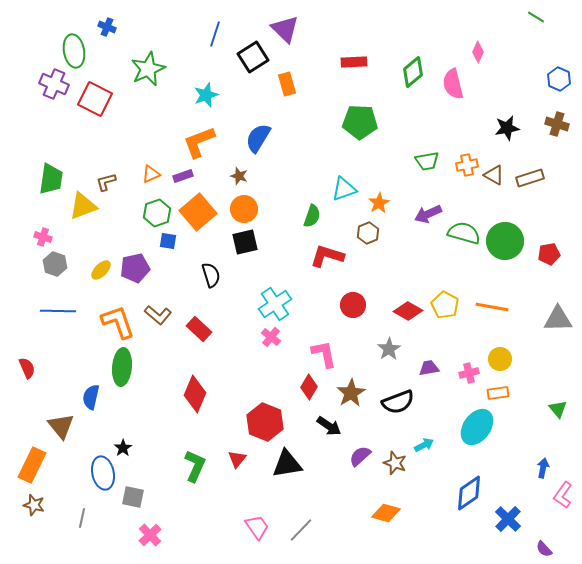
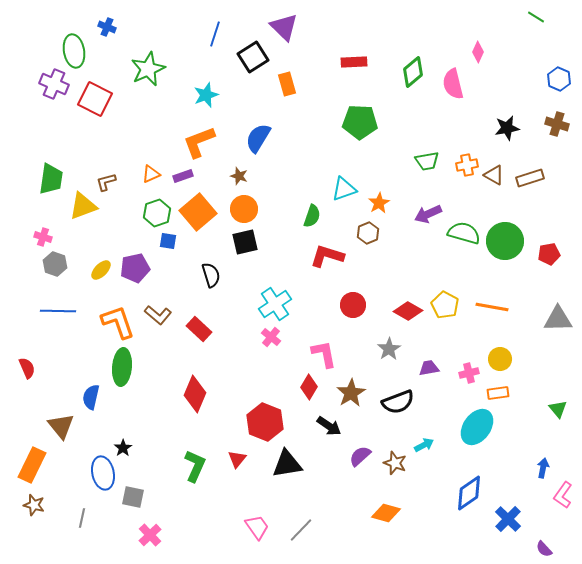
purple triangle at (285, 29): moved 1 px left, 2 px up
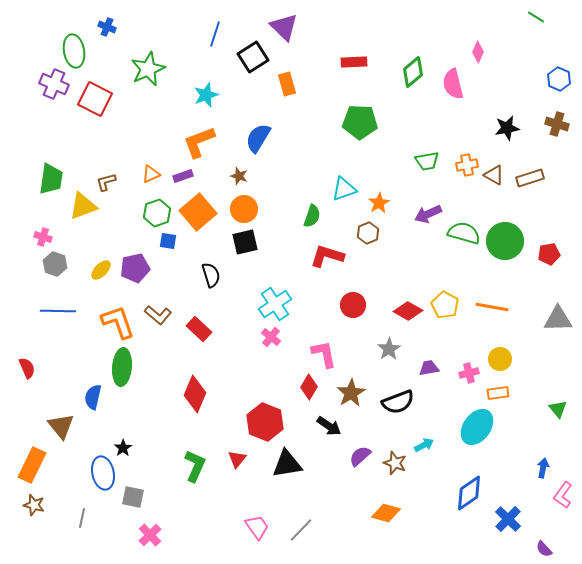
blue semicircle at (91, 397): moved 2 px right
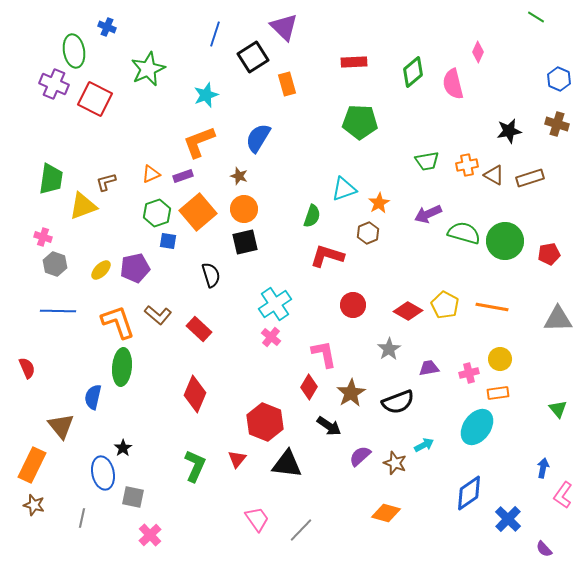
black star at (507, 128): moved 2 px right, 3 px down
black triangle at (287, 464): rotated 16 degrees clockwise
pink trapezoid at (257, 527): moved 8 px up
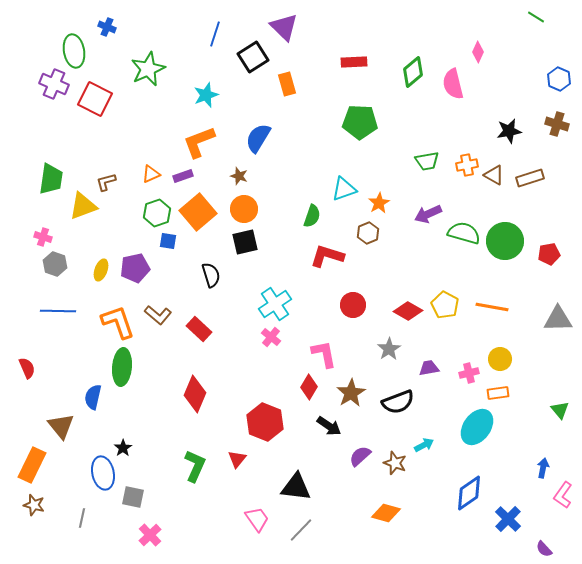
yellow ellipse at (101, 270): rotated 25 degrees counterclockwise
green triangle at (558, 409): moved 2 px right, 1 px down
black triangle at (287, 464): moved 9 px right, 23 px down
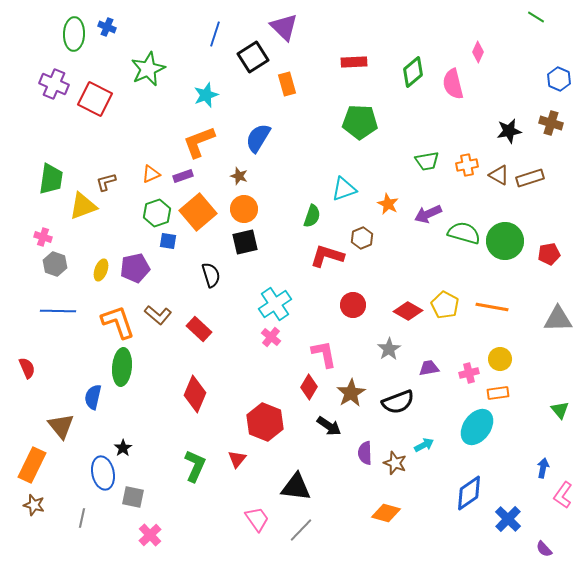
green ellipse at (74, 51): moved 17 px up; rotated 12 degrees clockwise
brown cross at (557, 124): moved 6 px left, 1 px up
brown triangle at (494, 175): moved 5 px right
orange star at (379, 203): moved 9 px right, 1 px down; rotated 15 degrees counterclockwise
brown hexagon at (368, 233): moved 6 px left, 5 px down
purple semicircle at (360, 456): moved 5 px right, 3 px up; rotated 50 degrees counterclockwise
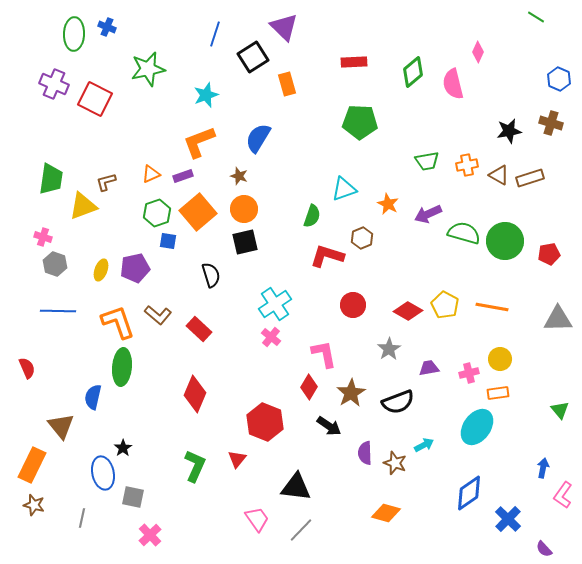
green star at (148, 69): rotated 12 degrees clockwise
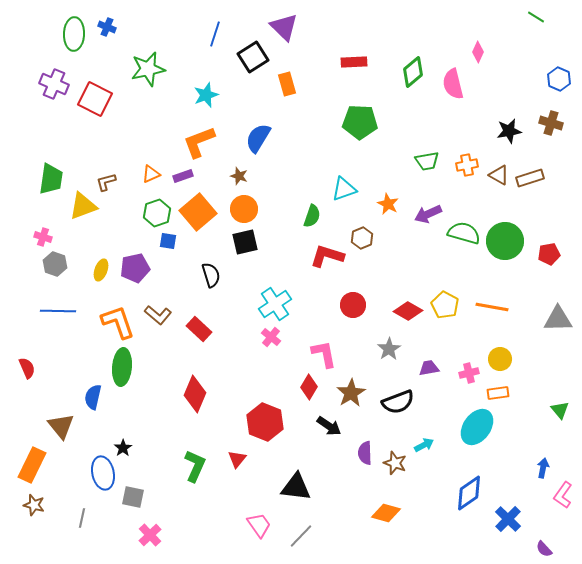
pink trapezoid at (257, 519): moved 2 px right, 6 px down
gray line at (301, 530): moved 6 px down
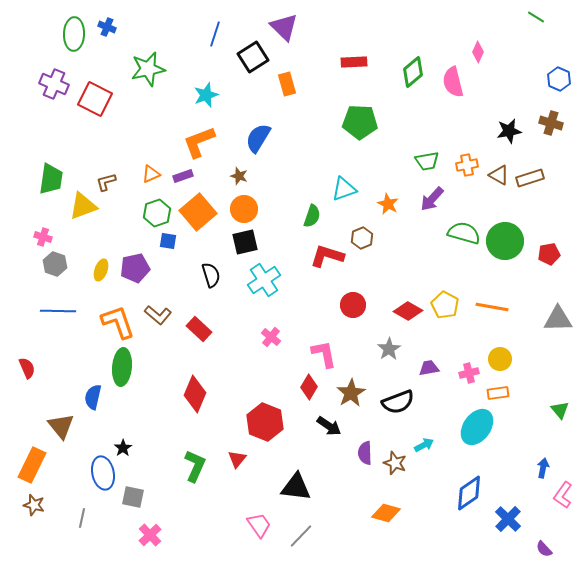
pink semicircle at (453, 84): moved 2 px up
purple arrow at (428, 214): moved 4 px right, 15 px up; rotated 24 degrees counterclockwise
cyan cross at (275, 304): moved 11 px left, 24 px up
